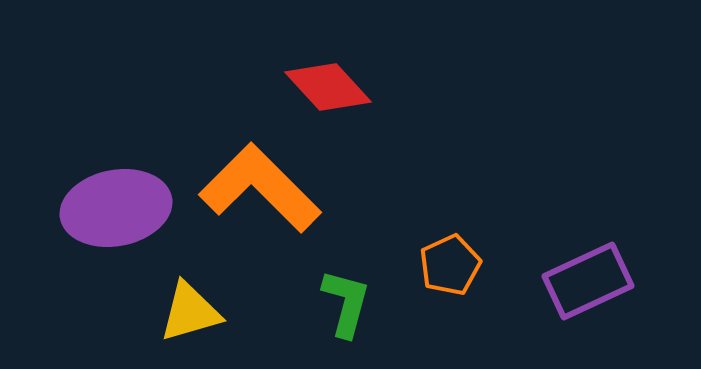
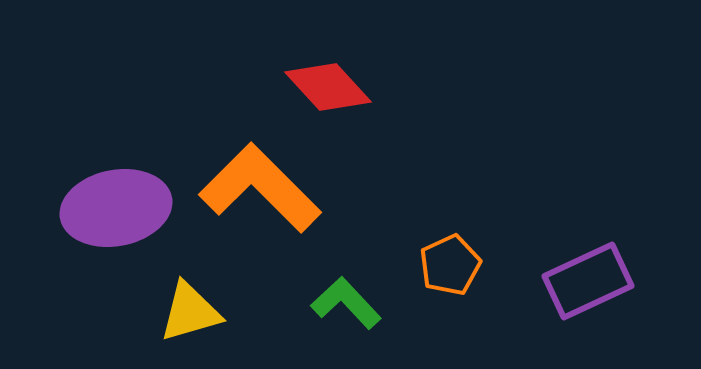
green L-shape: rotated 58 degrees counterclockwise
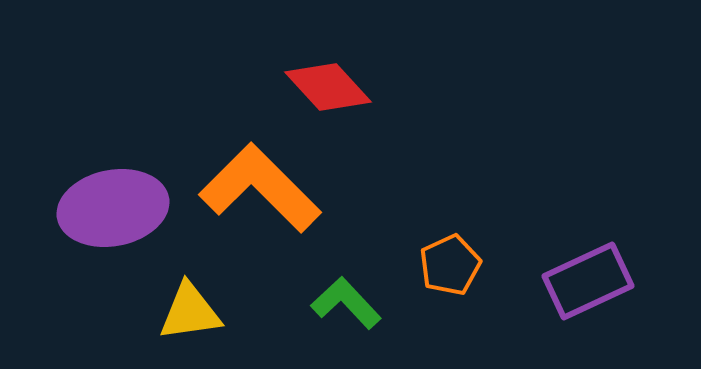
purple ellipse: moved 3 px left
yellow triangle: rotated 8 degrees clockwise
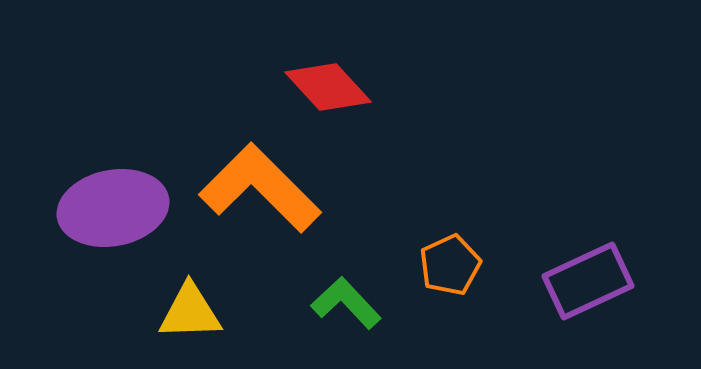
yellow triangle: rotated 6 degrees clockwise
